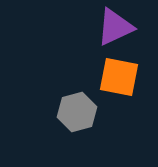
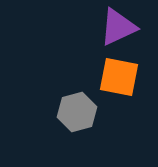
purple triangle: moved 3 px right
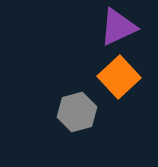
orange square: rotated 36 degrees clockwise
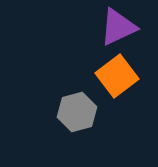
orange square: moved 2 px left, 1 px up; rotated 6 degrees clockwise
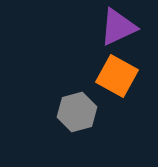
orange square: rotated 24 degrees counterclockwise
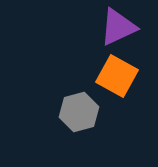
gray hexagon: moved 2 px right
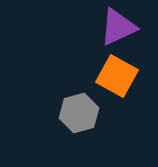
gray hexagon: moved 1 px down
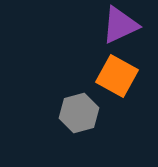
purple triangle: moved 2 px right, 2 px up
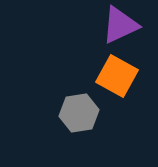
gray hexagon: rotated 6 degrees clockwise
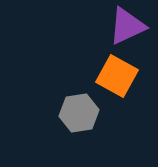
purple triangle: moved 7 px right, 1 px down
